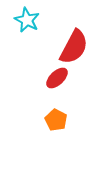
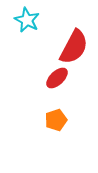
orange pentagon: rotated 25 degrees clockwise
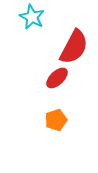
cyan star: moved 5 px right, 3 px up
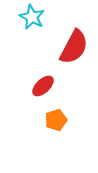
red ellipse: moved 14 px left, 8 px down
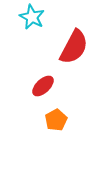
orange pentagon: rotated 10 degrees counterclockwise
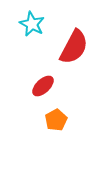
cyan star: moved 7 px down
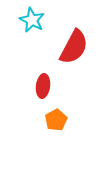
cyan star: moved 4 px up
red ellipse: rotated 40 degrees counterclockwise
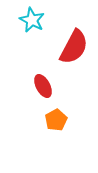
red ellipse: rotated 35 degrees counterclockwise
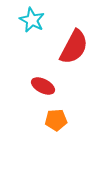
red ellipse: rotated 35 degrees counterclockwise
orange pentagon: rotated 25 degrees clockwise
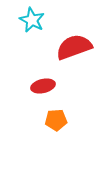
red semicircle: rotated 138 degrees counterclockwise
red ellipse: rotated 40 degrees counterclockwise
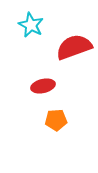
cyan star: moved 1 px left, 5 px down
